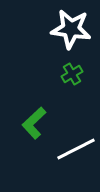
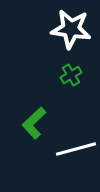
green cross: moved 1 px left, 1 px down
white line: rotated 12 degrees clockwise
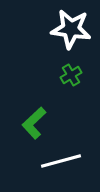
white line: moved 15 px left, 12 px down
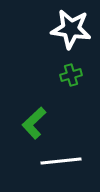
green cross: rotated 15 degrees clockwise
white line: rotated 9 degrees clockwise
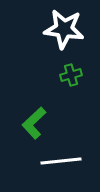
white star: moved 7 px left
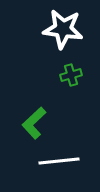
white star: moved 1 px left
white line: moved 2 px left
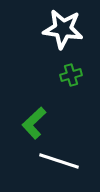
white line: rotated 24 degrees clockwise
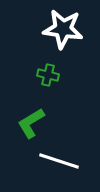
green cross: moved 23 px left; rotated 30 degrees clockwise
green L-shape: moved 3 px left; rotated 12 degrees clockwise
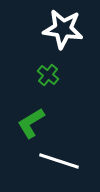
green cross: rotated 25 degrees clockwise
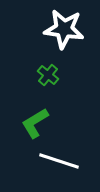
white star: moved 1 px right
green L-shape: moved 4 px right
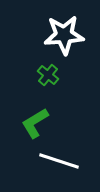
white star: moved 6 px down; rotated 12 degrees counterclockwise
